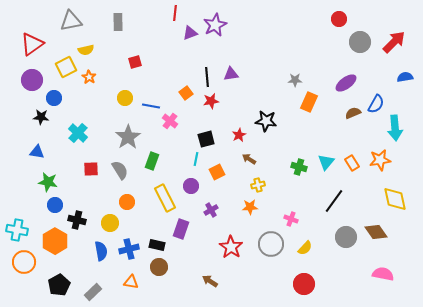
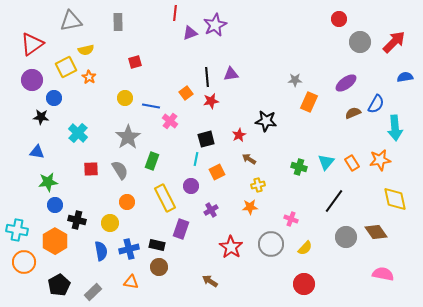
green star at (48, 182): rotated 18 degrees counterclockwise
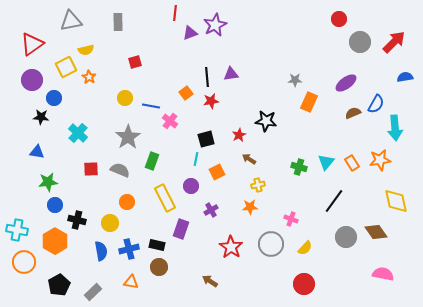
gray semicircle at (120, 170): rotated 36 degrees counterclockwise
yellow diamond at (395, 199): moved 1 px right, 2 px down
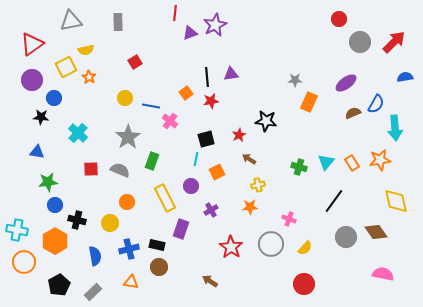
red square at (135, 62): rotated 16 degrees counterclockwise
pink cross at (291, 219): moved 2 px left
blue semicircle at (101, 251): moved 6 px left, 5 px down
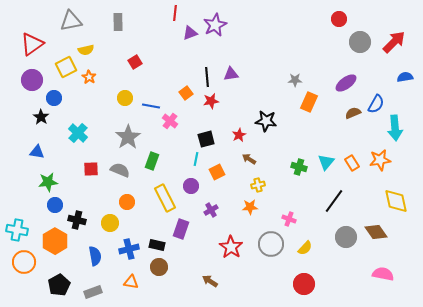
black star at (41, 117): rotated 28 degrees clockwise
gray rectangle at (93, 292): rotated 24 degrees clockwise
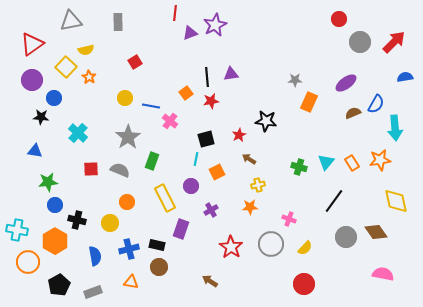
yellow square at (66, 67): rotated 20 degrees counterclockwise
black star at (41, 117): rotated 28 degrees counterclockwise
blue triangle at (37, 152): moved 2 px left, 1 px up
orange circle at (24, 262): moved 4 px right
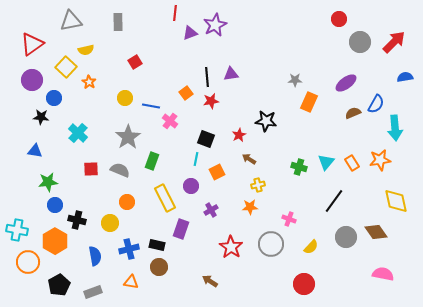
orange star at (89, 77): moved 5 px down
black square at (206, 139): rotated 36 degrees clockwise
yellow semicircle at (305, 248): moved 6 px right, 1 px up
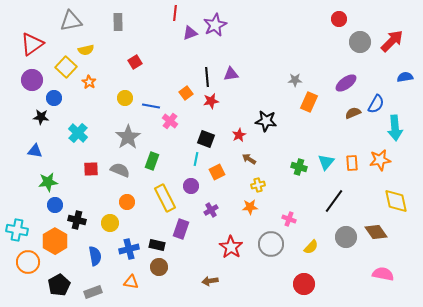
red arrow at (394, 42): moved 2 px left, 1 px up
orange rectangle at (352, 163): rotated 28 degrees clockwise
brown arrow at (210, 281): rotated 42 degrees counterclockwise
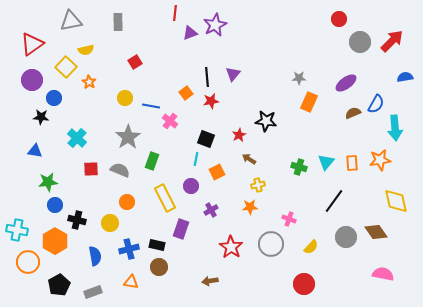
purple triangle at (231, 74): moved 2 px right; rotated 42 degrees counterclockwise
gray star at (295, 80): moved 4 px right, 2 px up
cyan cross at (78, 133): moved 1 px left, 5 px down
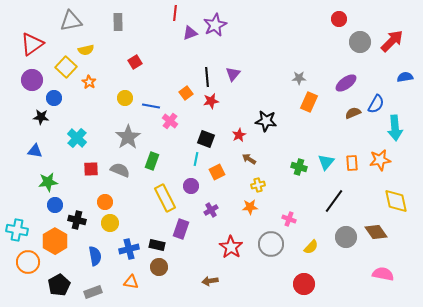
orange circle at (127, 202): moved 22 px left
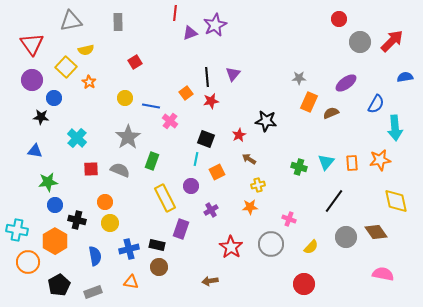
red triangle at (32, 44): rotated 30 degrees counterclockwise
brown semicircle at (353, 113): moved 22 px left
